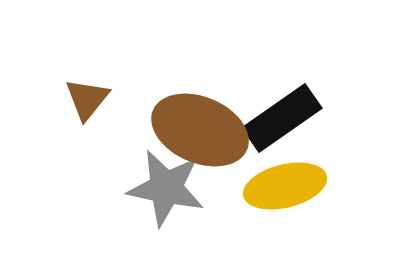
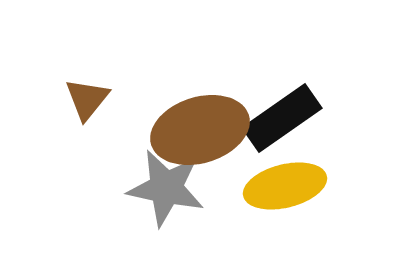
brown ellipse: rotated 40 degrees counterclockwise
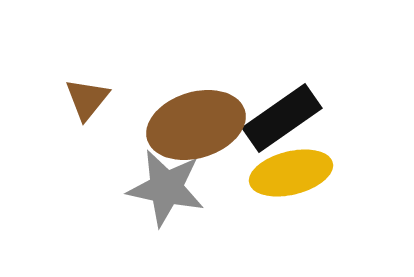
brown ellipse: moved 4 px left, 5 px up
yellow ellipse: moved 6 px right, 13 px up
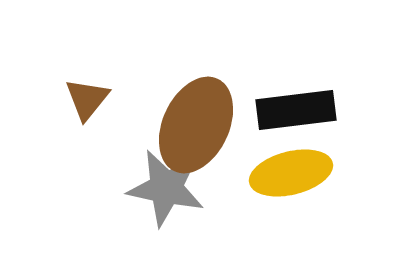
black rectangle: moved 14 px right, 8 px up; rotated 28 degrees clockwise
brown ellipse: rotated 48 degrees counterclockwise
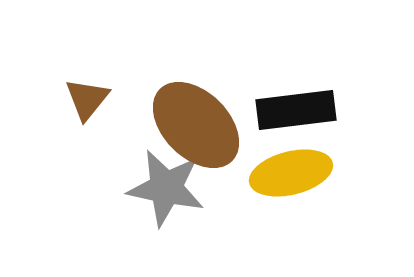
brown ellipse: rotated 70 degrees counterclockwise
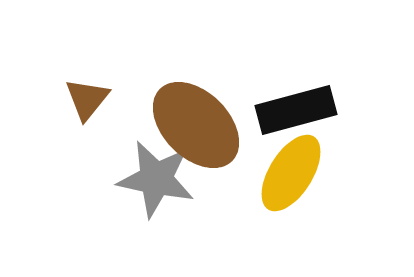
black rectangle: rotated 8 degrees counterclockwise
yellow ellipse: rotated 44 degrees counterclockwise
gray star: moved 10 px left, 9 px up
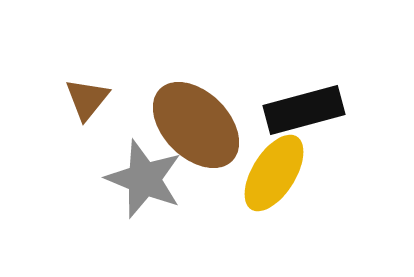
black rectangle: moved 8 px right
yellow ellipse: moved 17 px left
gray star: moved 12 px left; rotated 10 degrees clockwise
